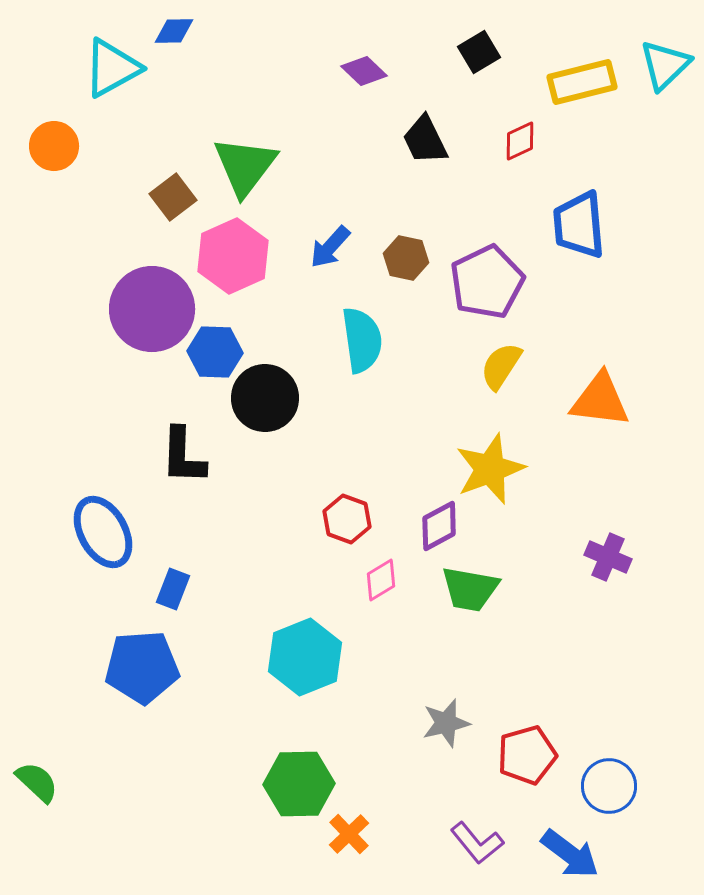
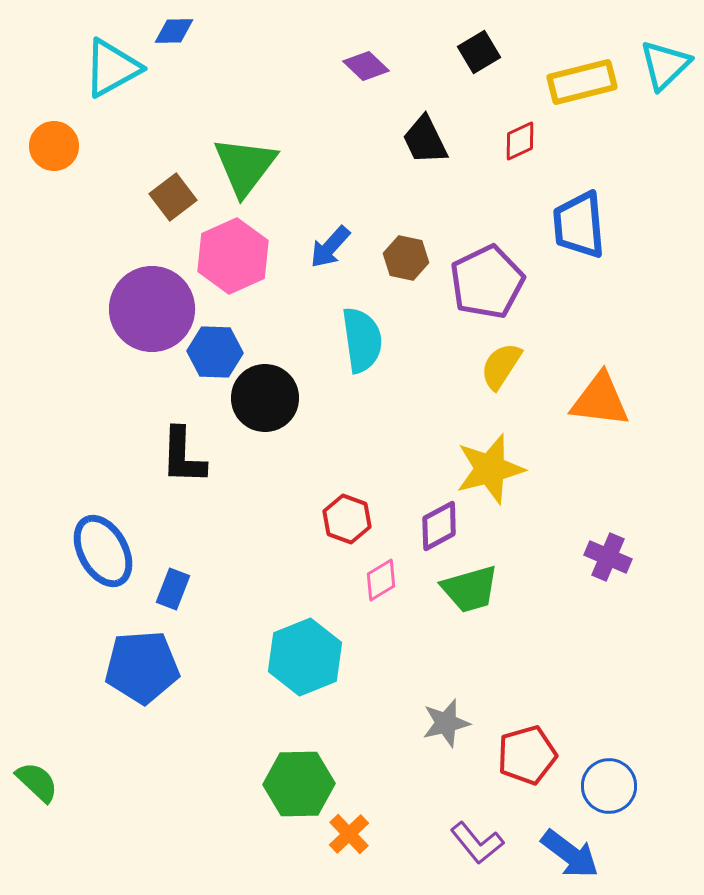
purple diamond at (364, 71): moved 2 px right, 5 px up
yellow star at (490, 469): rotated 6 degrees clockwise
blue ellipse at (103, 532): moved 19 px down
green trapezoid at (470, 589): rotated 26 degrees counterclockwise
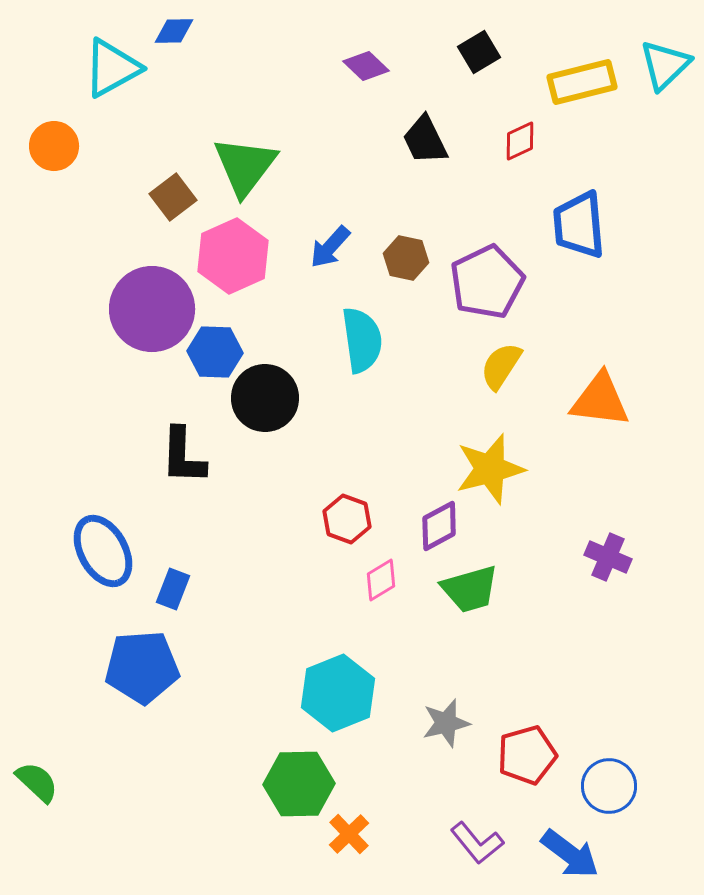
cyan hexagon at (305, 657): moved 33 px right, 36 px down
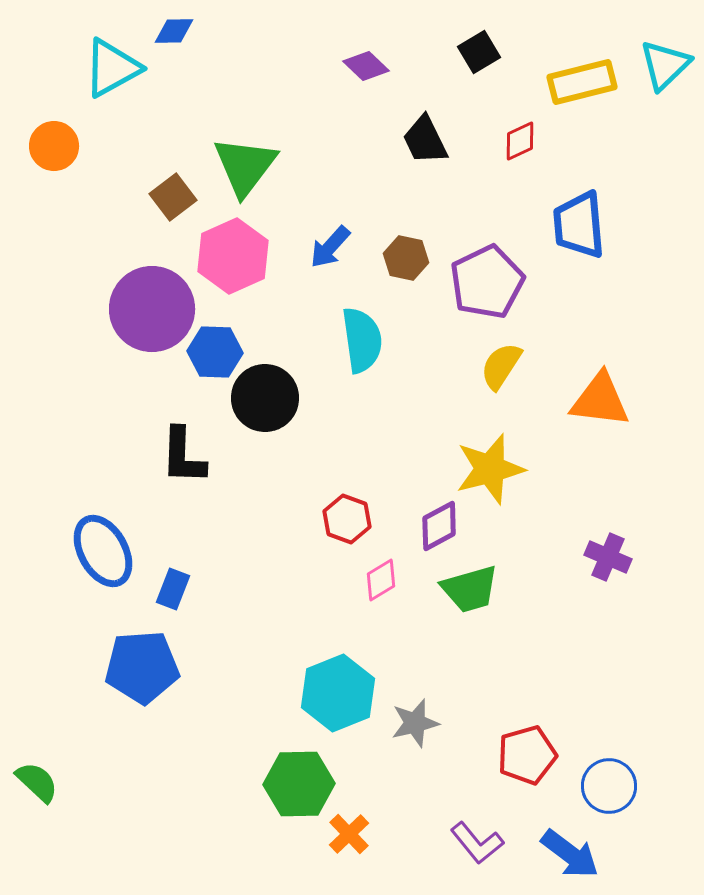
gray star at (446, 723): moved 31 px left
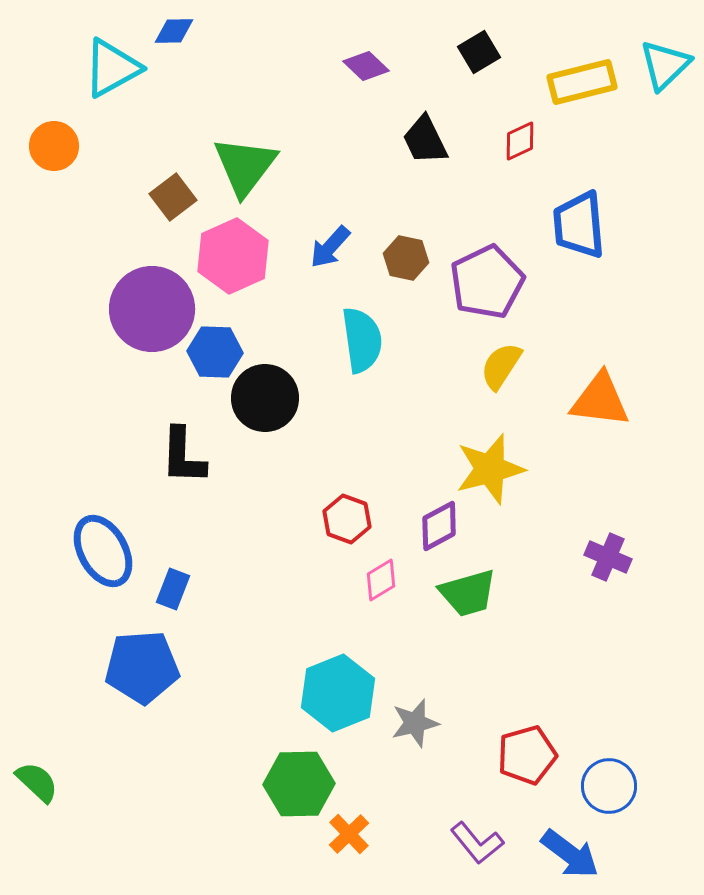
green trapezoid at (470, 589): moved 2 px left, 4 px down
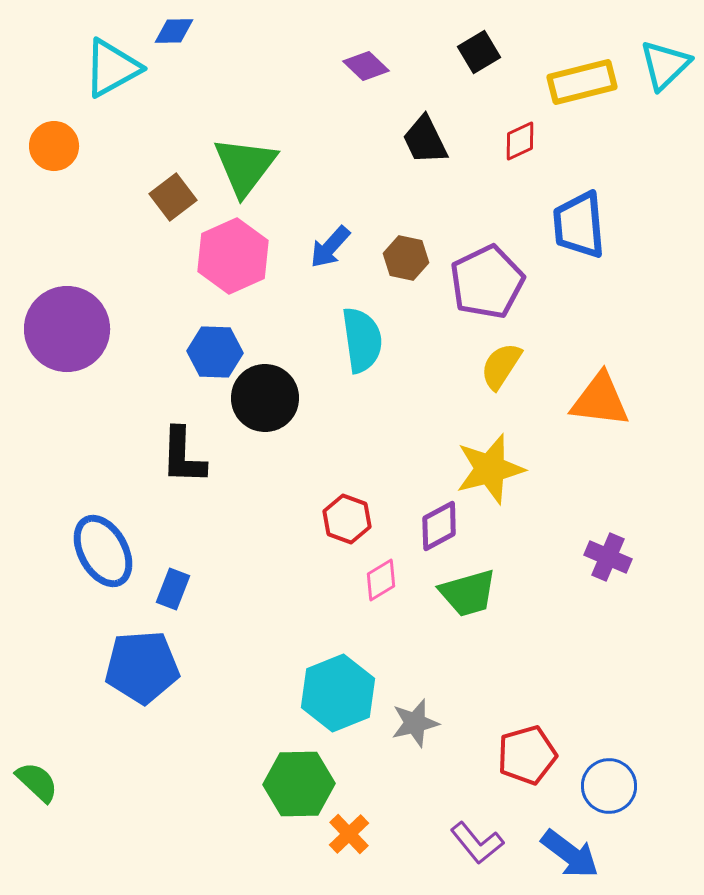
purple circle at (152, 309): moved 85 px left, 20 px down
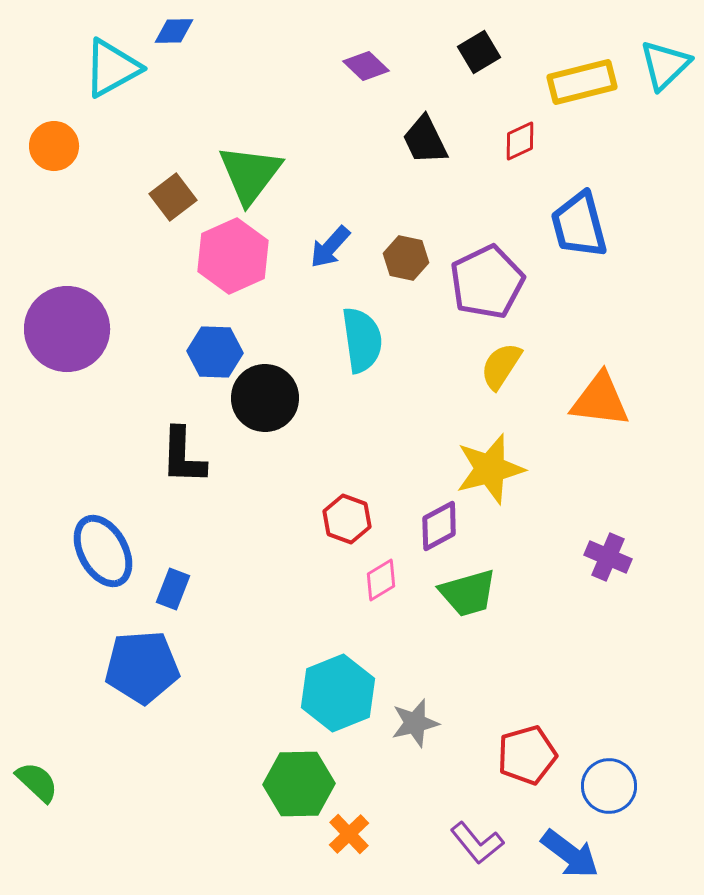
green triangle at (245, 166): moved 5 px right, 8 px down
blue trapezoid at (579, 225): rotated 10 degrees counterclockwise
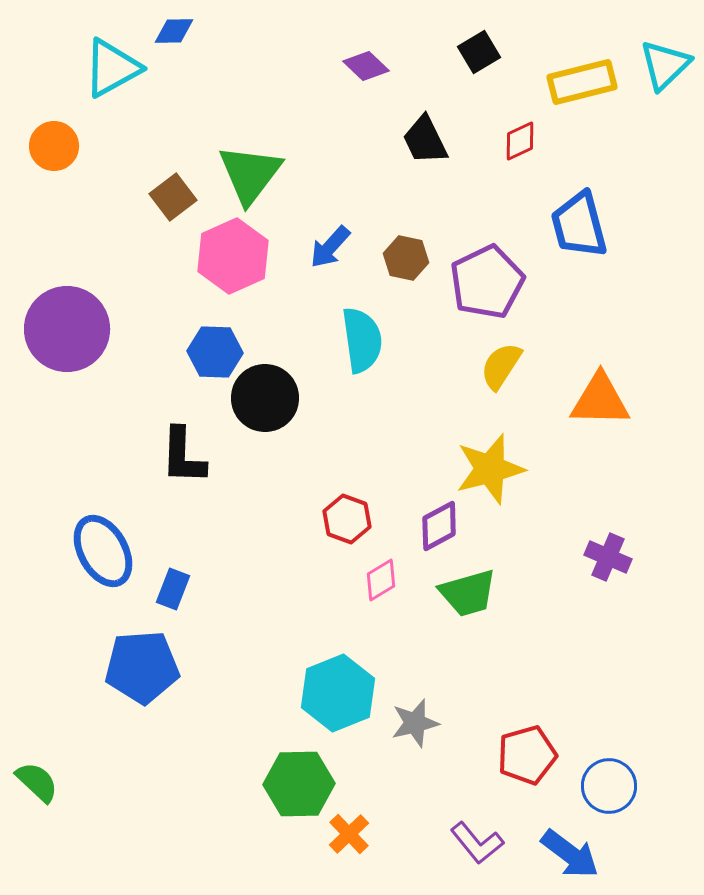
orange triangle at (600, 400): rotated 6 degrees counterclockwise
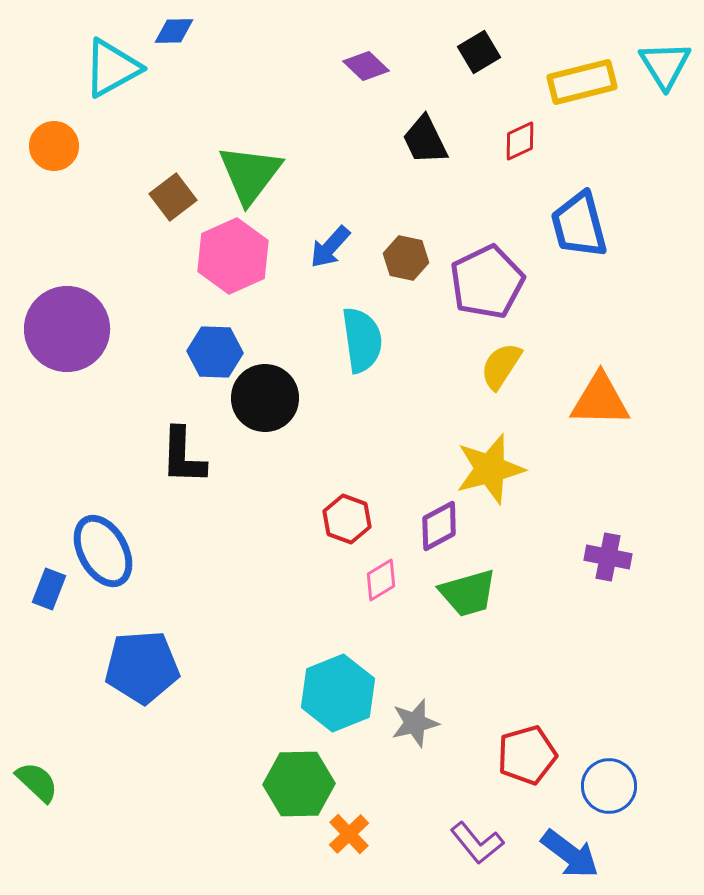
cyan triangle at (665, 65): rotated 18 degrees counterclockwise
purple cross at (608, 557): rotated 12 degrees counterclockwise
blue rectangle at (173, 589): moved 124 px left
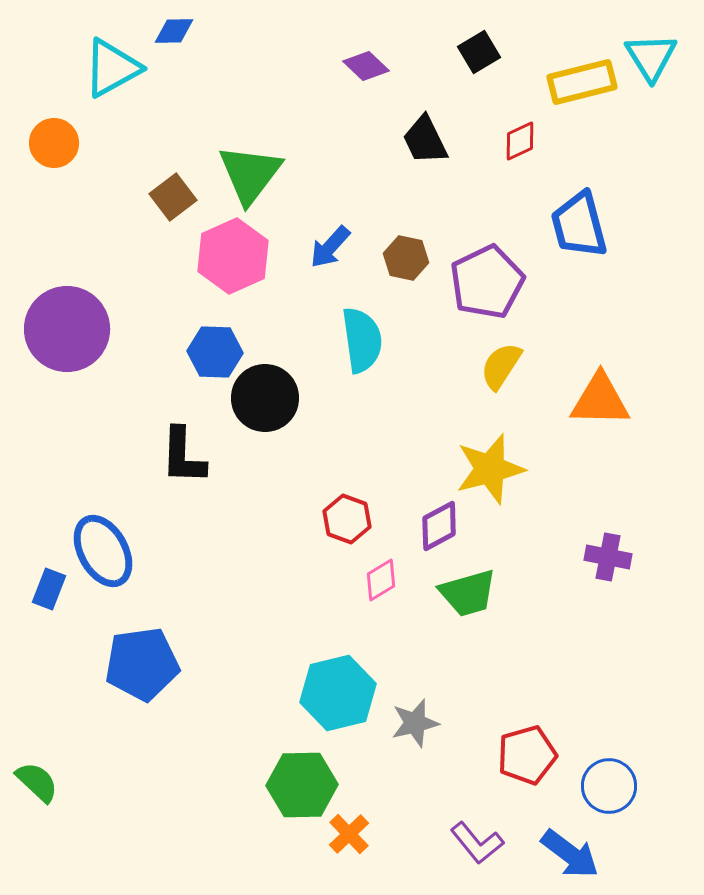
cyan triangle at (665, 65): moved 14 px left, 8 px up
orange circle at (54, 146): moved 3 px up
blue pentagon at (142, 667): moved 3 px up; rotated 4 degrees counterclockwise
cyan hexagon at (338, 693): rotated 8 degrees clockwise
green hexagon at (299, 784): moved 3 px right, 1 px down
